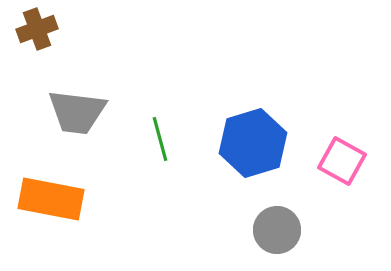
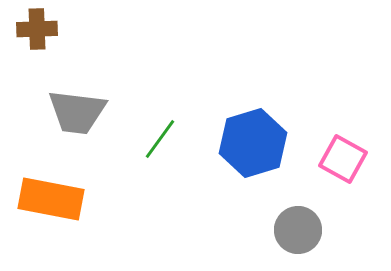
brown cross: rotated 18 degrees clockwise
green line: rotated 51 degrees clockwise
pink square: moved 1 px right, 2 px up
gray circle: moved 21 px right
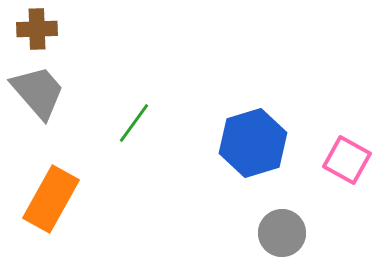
gray trapezoid: moved 39 px left, 20 px up; rotated 138 degrees counterclockwise
green line: moved 26 px left, 16 px up
pink square: moved 4 px right, 1 px down
orange rectangle: rotated 72 degrees counterclockwise
gray circle: moved 16 px left, 3 px down
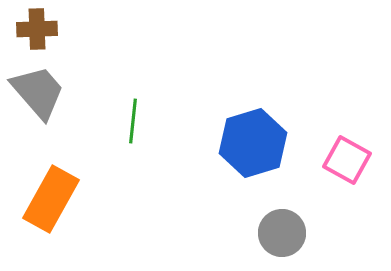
green line: moved 1 px left, 2 px up; rotated 30 degrees counterclockwise
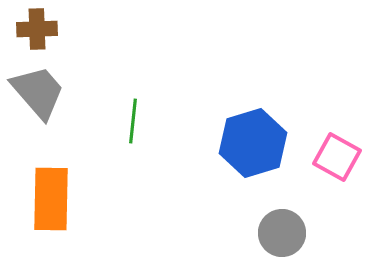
pink square: moved 10 px left, 3 px up
orange rectangle: rotated 28 degrees counterclockwise
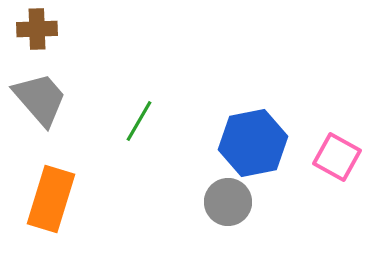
gray trapezoid: moved 2 px right, 7 px down
green line: moved 6 px right; rotated 24 degrees clockwise
blue hexagon: rotated 6 degrees clockwise
orange rectangle: rotated 16 degrees clockwise
gray circle: moved 54 px left, 31 px up
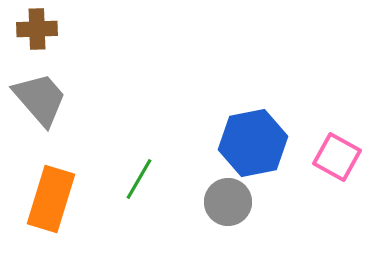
green line: moved 58 px down
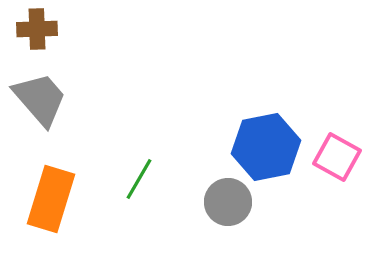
blue hexagon: moved 13 px right, 4 px down
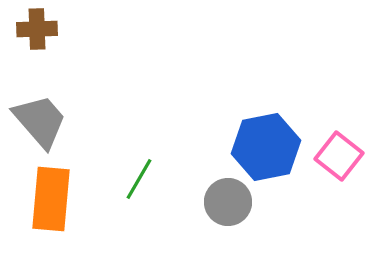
gray trapezoid: moved 22 px down
pink square: moved 2 px right, 1 px up; rotated 9 degrees clockwise
orange rectangle: rotated 12 degrees counterclockwise
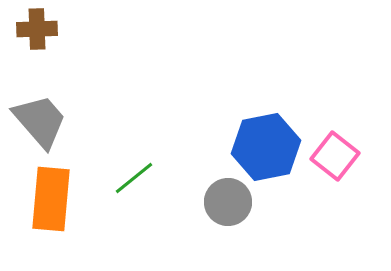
pink square: moved 4 px left
green line: moved 5 px left, 1 px up; rotated 21 degrees clockwise
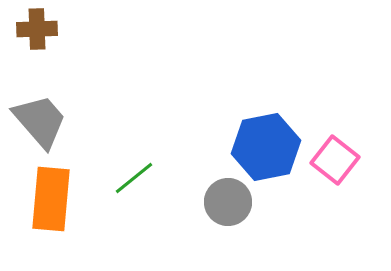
pink square: moved 4 px down
